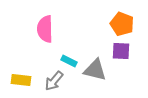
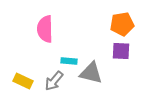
orange pentagon: rotated 30 degrees counterclockwise
cyan rectangle: rotated 21 degrees counterclockwise
gray triangle: moved 4 px left, 3 px down
yellow rectangle: moved 2 px right, 1 px down; rotated 18 degrees clockwise
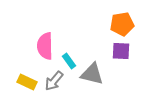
pink semicircle: moved 17 px down
cyan rectangle: rotated 49 degrees clockwise
gray triangle: moved 1 px right, 1 px down
yellow rectangle: moved 4 px right, 1 px down
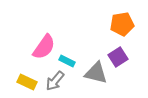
pink semicircle: moved 1 px left, 1 px down; rotated 144 degrees counterclockwise
purple square: moved 3 px left, 6 px down; rotated 36 degrees counterclockwise
cyan rectangle: moved 2 px left; rotated 28 degrees counterclockwise
gray triangle: moved 4 px right, 1 px up
gray arrow: moved 1 px right
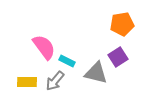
pink semicircle: rotated 72 degrees counterclockwise
yellow rectangle: rotated 24 degrees counterclockwise
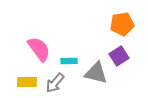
pink semicircle: moved 5 px left, 2 px down
purple square: moved 1 px right, 1 px up
cyan rectangle: moved 2 px right; rotated 28 degrees counterclockwise
gray arrow: moved 2 px down
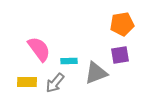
purple square: moved 1 px right, 1 px up; rotated 24 degrees clockwise
gray triangle: rotated 35 degrees counterclockwise
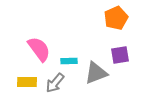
orange pentagon: moved 6 px left, 6 px up; rotated 15 degrees counterclockwise
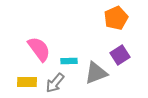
purple square: rotated 24 degrees counterclockwise
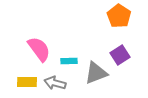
orange pentagon: moved 3 px right, 2 px up; rotated 15 degrees counterclockwise
gray arrow: rotated 65 degrees clockwise
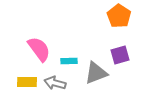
purple square: rotated 18 degrees clockwise
